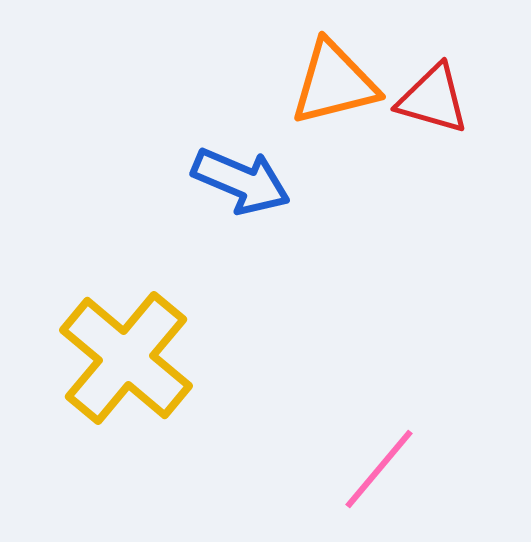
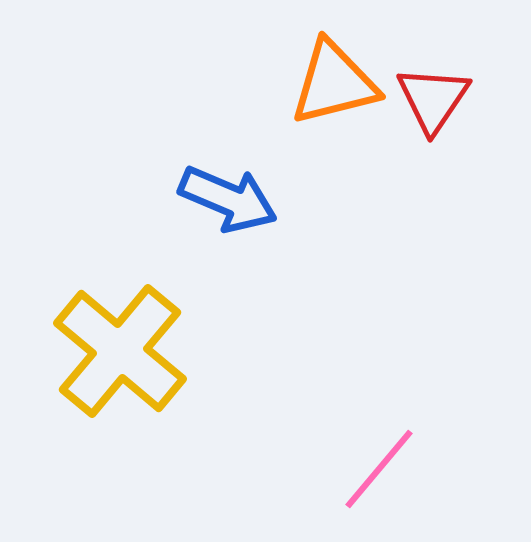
red triangle: rotated 48 degrees clockwise
blue arrow: moved 13 px left, 18 px down
yellow cross: moved 6 px left, 7 px up
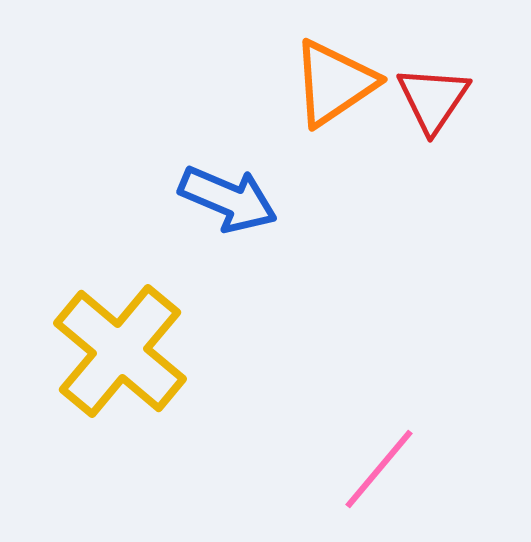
orange triangle: rotated 20 degrees counterclockwise
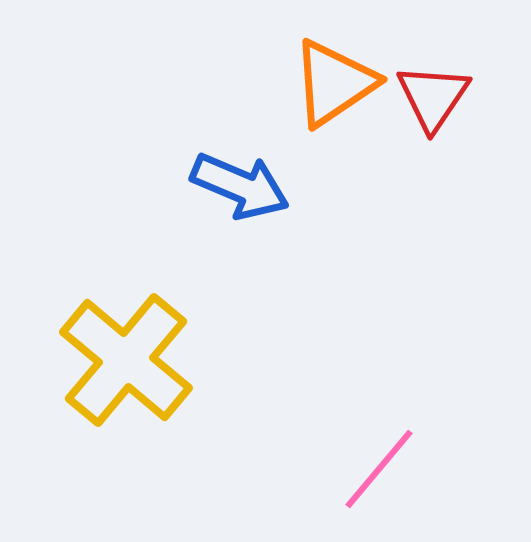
red triangle: moved 2 px up
blue arrow: moved 12 px right, 13 px up
yellow cross: moved 6 px right, 9 px down
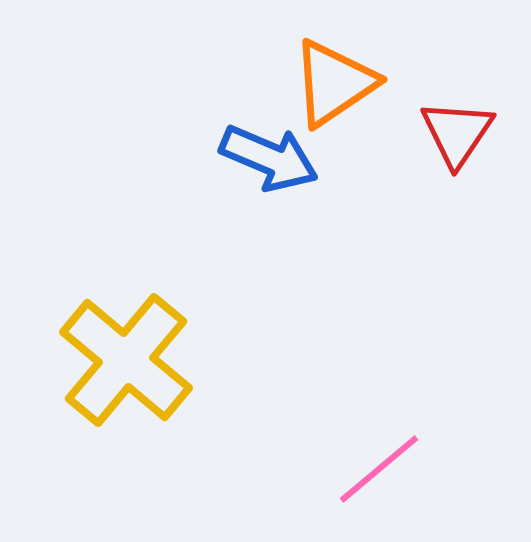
red triangle: moved 24 px right, 36 px down
blue arrow: moved 29 px right, 28 px up
pink line: rotated 10 degrees clockwise
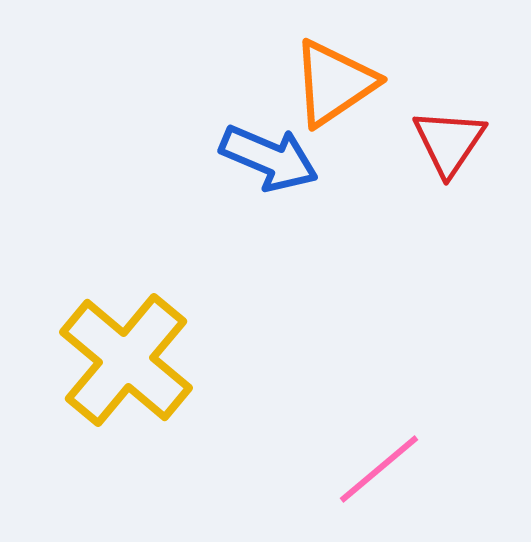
red triangle: moved 8 px left, 9 px down
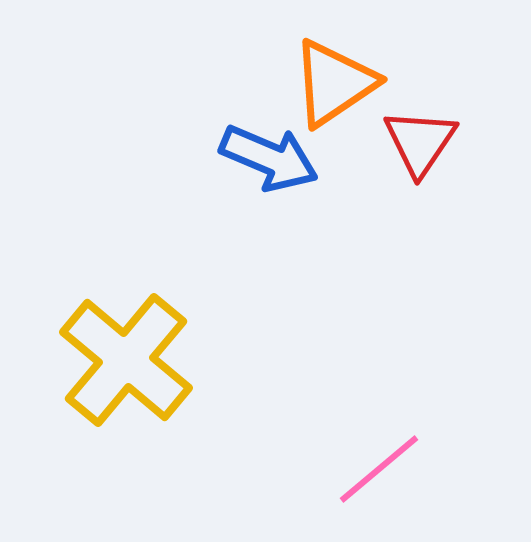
red triangle: moved 29 px left
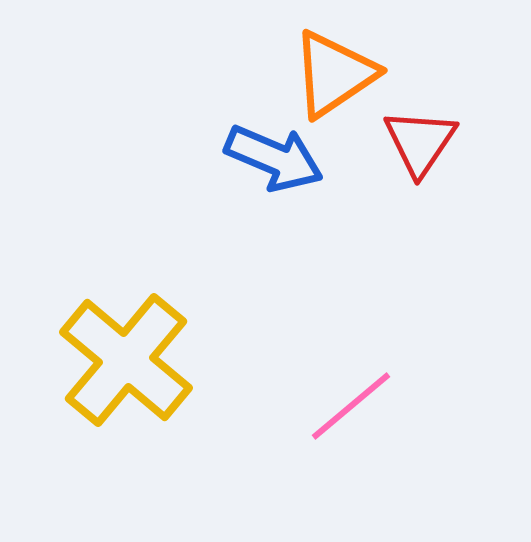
orange triangle: moved 9 px up
blue arrow: moved 5 px right
pink line: moved 28 px left, 63 px up
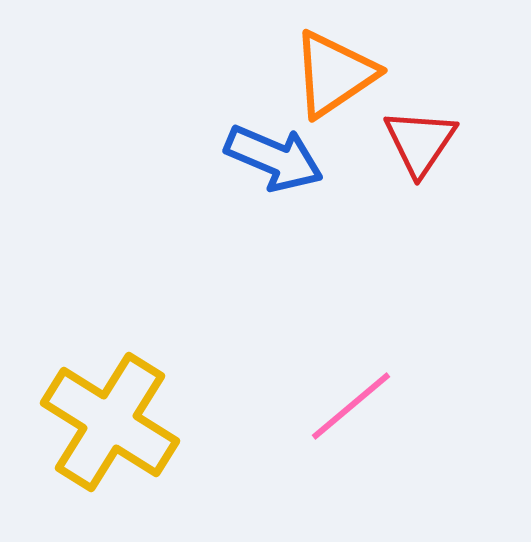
yellow cross: moved 16 px left, 62 px down; rotated 8 degrees counterclockwise
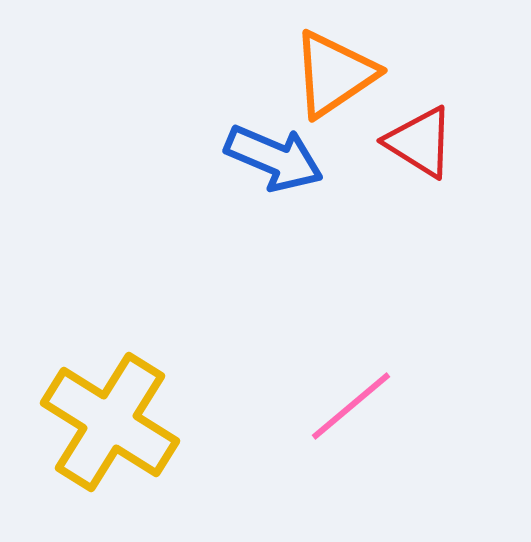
red triangle: rotated 32 degrees counterclockwise
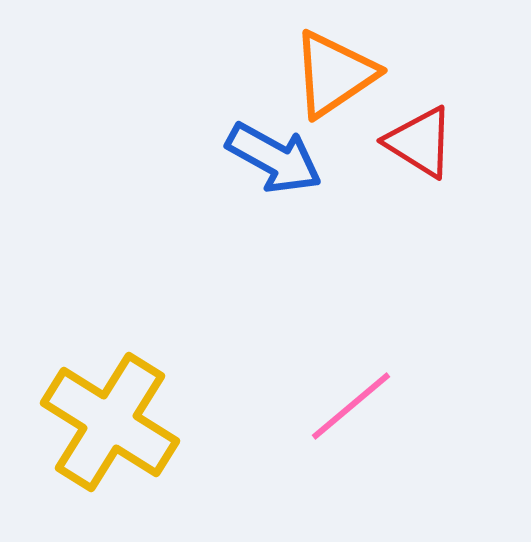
blue arrow: rotated 6 degrees clockwise
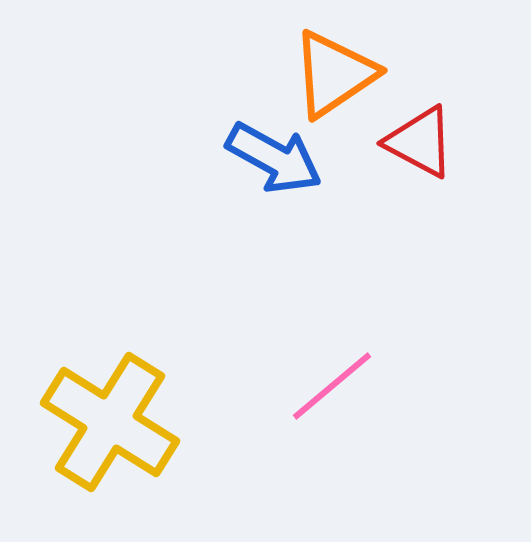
red triangle: rotated 4 degrees counterclockwise
pink line: moved 19 px left, 20 px up
